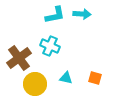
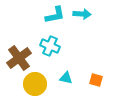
orange square: moved 1 px right, 2 px down
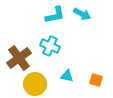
cyan arrow: rotated 24 degrees clockwise
cyan triangle: moved 1 px right, 2 px up
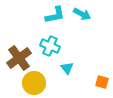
cyan triangle: moved 8 px up; rotated 40 degrees clockwise
orange square: moved 6 px right, 2 px down
yellow circle: moved 1 px left, 1 px up
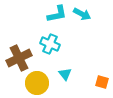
cyan L-shape: moved 2 px right, 1 px up
cyan cross: moved 2 px up
brown cross: rotated 10 degrees clockwise
cyan triangle: moved 2 px left, 6 px down
yellow circle: moved 3 px right
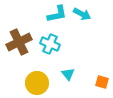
brown cross: moved 16 px up
cyan triangle: moved 3 px right
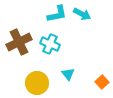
orange square: rotated 32 degrees clockwise
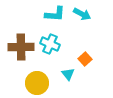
cyan L-shape: moved 2 px left; rotated 15 degrees clockwise
brown cross: moved 2 px right, 5 px down; rotated 25 degrees clockwise
orange square: moved 17 px left, 23 px up
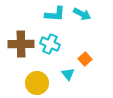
brown cross: moved 3 px up
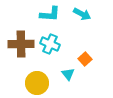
cyan L-shape: moved 5 px left
